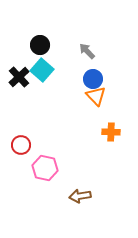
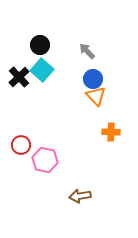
pink hexagon: moved 8 px up
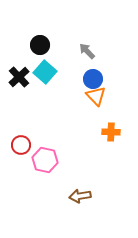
cyan square: moved 3 px right, 2 px down
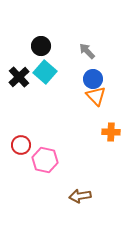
black circle: moved 1 px right, 1 px down
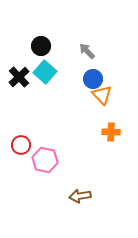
orange triangle: moved 6 px right, 1 px up
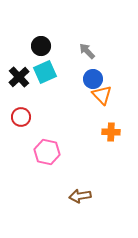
cyan square: rotated 25 degrees clockwise
red circle: moved 28 px up
pink hexagon: moved 2 px right, 8 px up
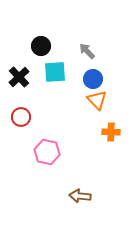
cyan square: moved 10 px right; rotated 20 degrees clockwise
orange triangle: moved 5 px left, 5 px down
brown arrow: rotated 15 degrees clockwise
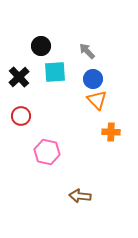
red circle: moved 1 px up
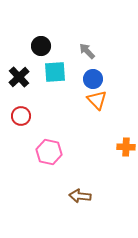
orange cross: moved 15 px right, 15 px down
pink hexagon: moved 2 px right
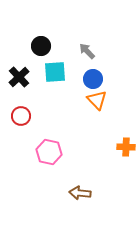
brown arrow: moved 3 px up
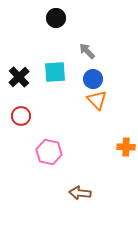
black circle: moved 15 px right, 28 px up
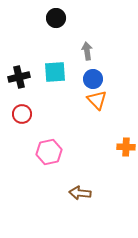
gray arrow: rotated 36 degrees clockwise
black cross: rotated 30 degrees clockwise
red circle: moved 1 px right, 2 px up
pink hexagon: rotated 25 degrees counterclockwise
